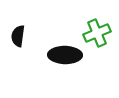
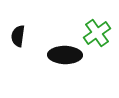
green cross: rotated 12 degrees counterclockwise
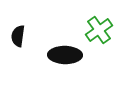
green cross: moved 2 px right, 3 px up
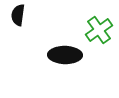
black semicircle: moved 21 px up
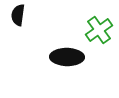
black ellipse: moved 2 px right, 2 px down
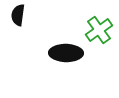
black ellipse: moved 1 px left, 4 px up
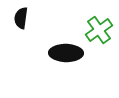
black semicircle: moved 3 px right, 3 px down
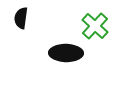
green cross: moved 4 px left, 4 px up; rotated 12 degrees counterclockwise
